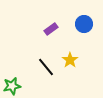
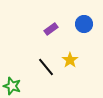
green star: rotated 30 degrees clockwise
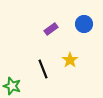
black line: moved 3 px left, 2 px down; rotated 18 degrees clockwise
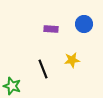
purple rectangle: rotated 40 degrees clockwise
yellow star: moved 2 px right; rotated 28 degrees clockwise
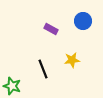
blue circle: moved 1 px left, 3 px up
purple rectangle: rotated 24 degrees clockwise
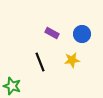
blue circle: moved 1 px left, 13 px down
purple rectangle: moved 1 px right, 4 px down
black line: moved 3 px left, 7 px up
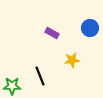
blue circle: moved 8 px right, 6 px up
black line: moved 14 px down
green star: rotated 18 degrees counterclockwise
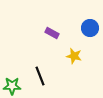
yellow star: moved 2 px right, 4 px up; rotated 21 degrees clockwise
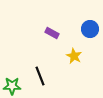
blue circle: moved 1 px down
yellow star: rotated 14 degrees clockwise
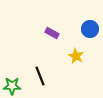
yellow star: moved 2 px right
